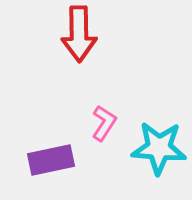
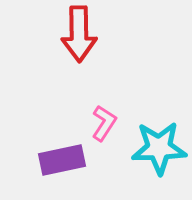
cyan star: rotated 6 degrees counterclockwise
purple rectangle: moved 11 px right
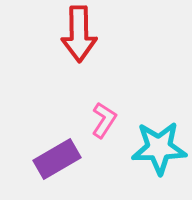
pink L-shape: moved 3 px up
purple rectangle: moved 5 px left, 1 px up; rotated 18 degrees counterclockwise
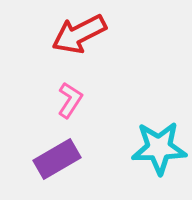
red arrow: rotated 64 degrees clockwise
pink L-shape: moved 34 px left, 20 px up
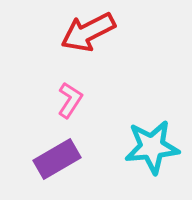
red arrow: moved 9 px right, 2 px up
cyan star: moved 7 px left, 1 px up; rotated 4 degrees counterclockwise
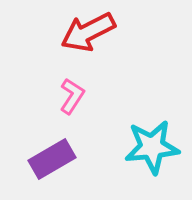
pink L-shape: moved 2 px right, 4 px up
purple rectangle: moved 5 px left
